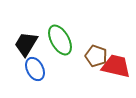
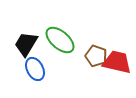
green ellipse: rotated 20 degrees counterclockwise
red trapezoid: moved 1 px right, 4 px up
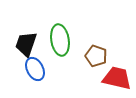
green ellipse: rotated 40 degrees clockwise
black trapezoid: rotated 12 degrees counterclockwise
red trapezoid: moved 16 px down
